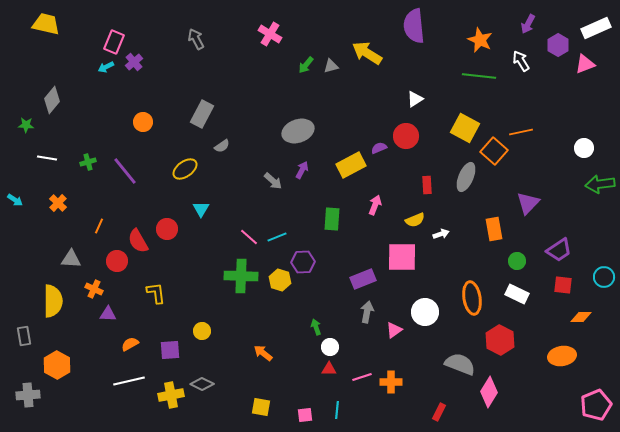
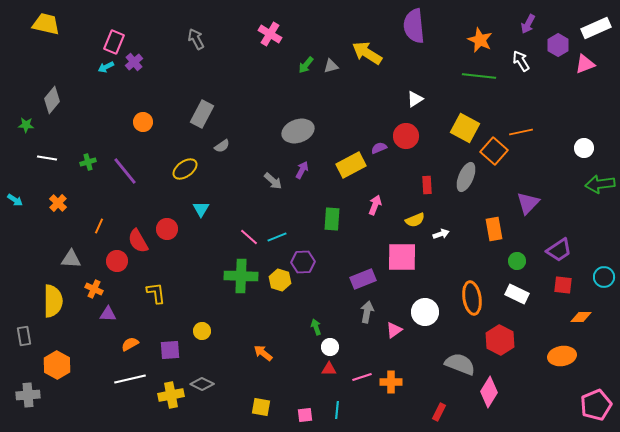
white line at (129, 381): moved 1 px right, 2 px up
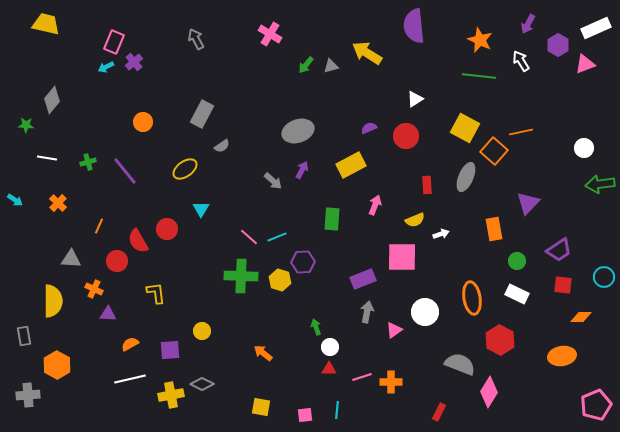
purple semicircle at (379, 148): moved 10 px left, 20 px up
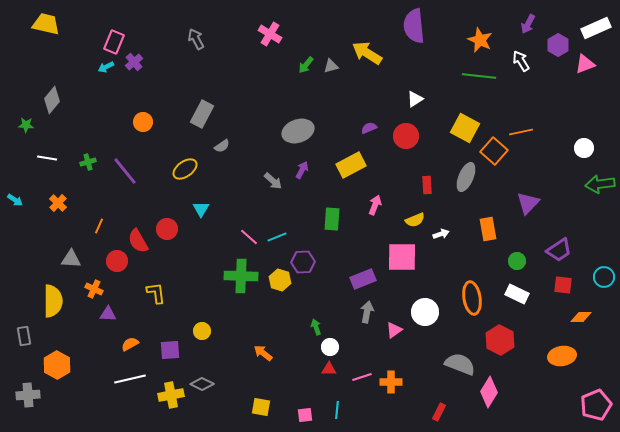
orange rectangle at (494, 229): moved 6 px left
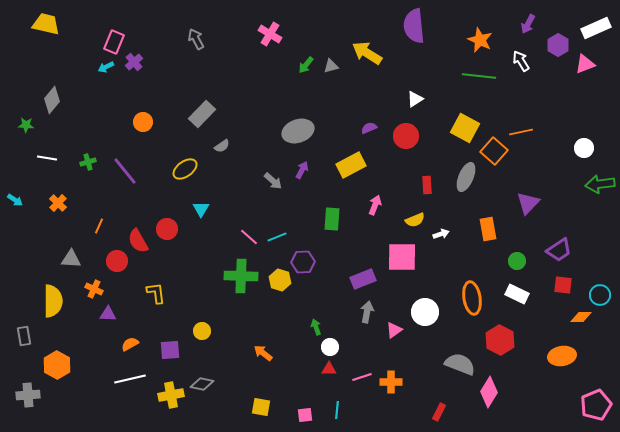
gray rectangle at (202, 114): rotated 16 degrees clockwise
cyan circle at (604, 277): moved 4 px left, 18 px down
gray diamond at (202, 384): rotated 15 degrees counterclockwise
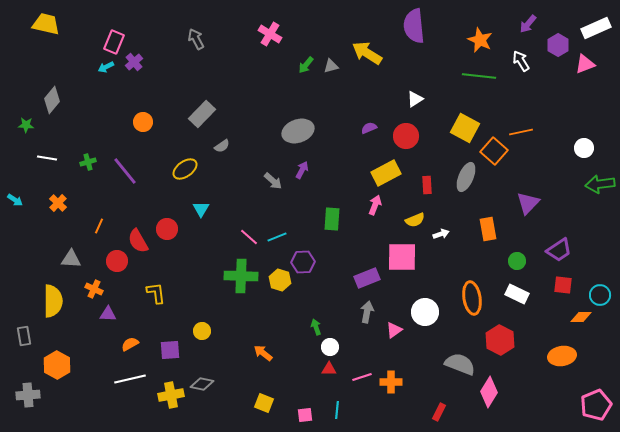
purple arrow at (528, 24): rotated 12 degrees clockwise
yellow rectangle at (351, 165): moved 35 px right, 8 px down
purple rectangle at (363, 279): moved 4 px right, 1 px up
yellow square at (261, 407): moved 3 px right, 4 px up; rotated 12 degrees clockwise
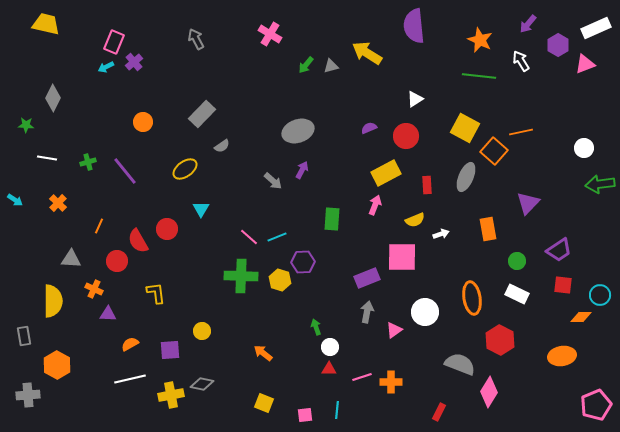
gray diamond at (52, 100): moved 1 px right, 2 px up; rotated 12 degrees counterclockwise
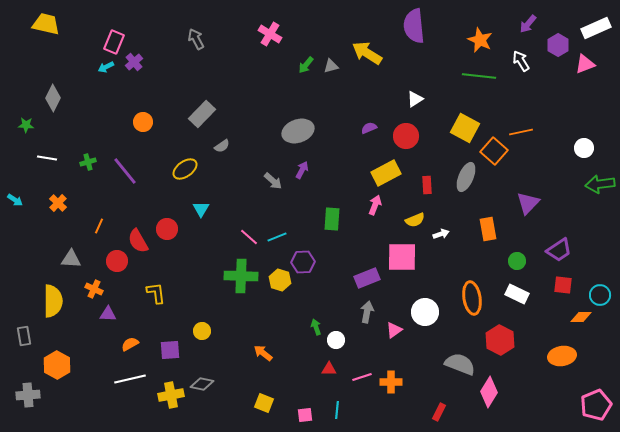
white circle at (330, 347): moved 6 px right, 7 px up
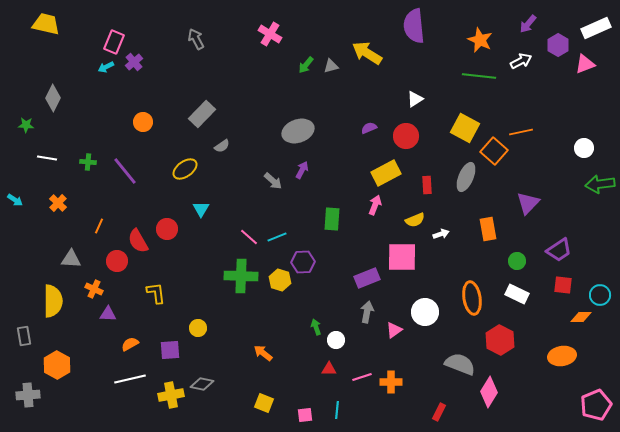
white arrow at (521, 61): rotated 95 degrees clockwise
green cross at (88, 162): rotated 21 degrees clockwise
yellow circle at (202, 331): moved 4 px left, 3 px up
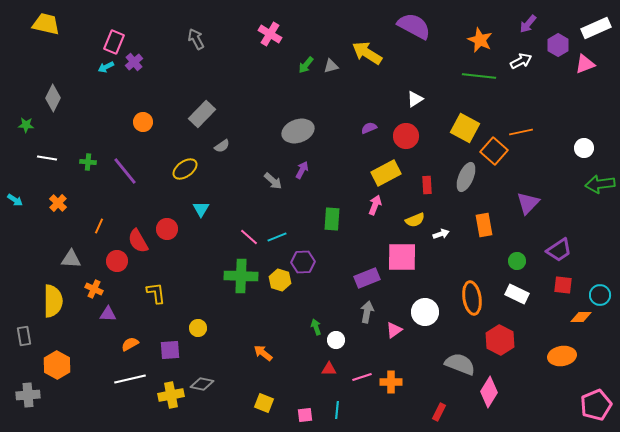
purple semicircle at (414, 26): rotated 124 degrees clockwise
orange rectangle at (488, 229): moved 4 px left, 4 px up
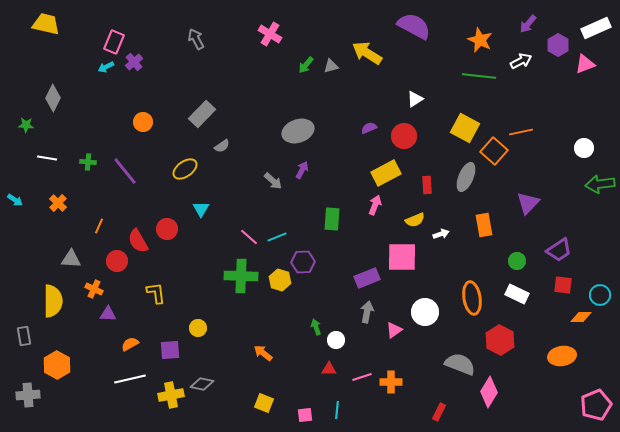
red circle at (406, 136): moved 2 px left
